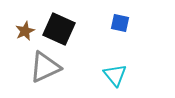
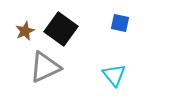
black square: moved 2 px right; rotated 12 degrees clockwise
cyan triangle: moved 1 px left
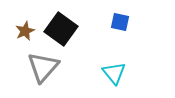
blue square: moved 1 px up
gray triangle: moved 2 px left; rotated 24 degrees counterclockwise
cyan triangle: moved 2 px up
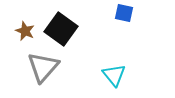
blue square: moved 4 px right, 9 px up
brown star: rotated 24 degrees counterclockwise
cyan triangle: moved 2 px down
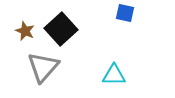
blue square: moved 1 px right
black square: rotated 12 degrees clockwise
cyan triangle: rotated 50 degrees counterclockwise
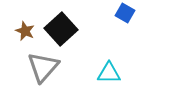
blue square: rotated 18 degrees clockwise
cyan triangle: moved 5 px left, 2 px up
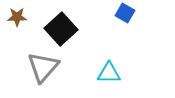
brown star: moved 8 px left, 14 px up; rotated 24 degrees counterclockwise
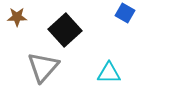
black square: moved 4 px right, 1 px down
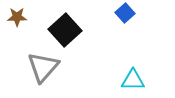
blue square: rotated 18 degrees clockwise
cyan triangle: moved 24 px right, 7 px down
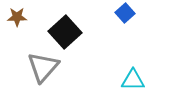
black square: moved 2 px down
